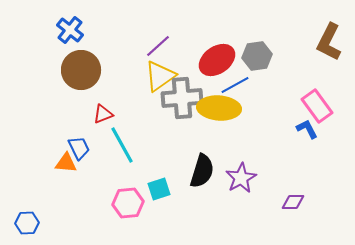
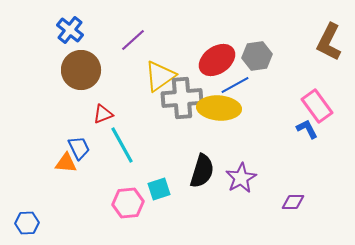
purple line: moved 25 px left, 6 px up
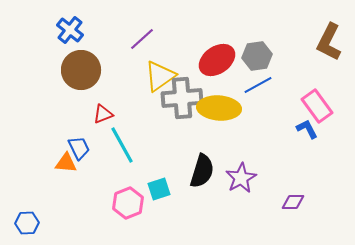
purple line: moved 9 px right, 1 px up
blue line: moved 23 px right
pink hexagon: rotated 16 degrees counterclockwise
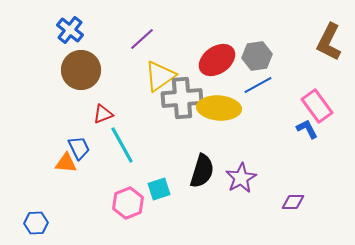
blue hexagon: moved 9 px right
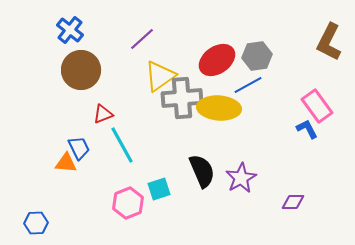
blue line: moved 10 px left
black semicircle: rotated 40 degrees counterclockwise
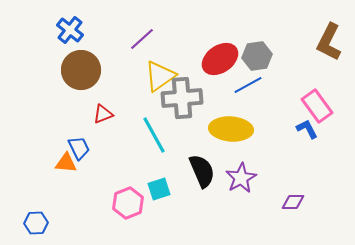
red ellipse: moved 3 px right, 1 px up
yellow ellipse: moved 12 px right, 21 px down
cyan line: moved 32 px right, 10 px up
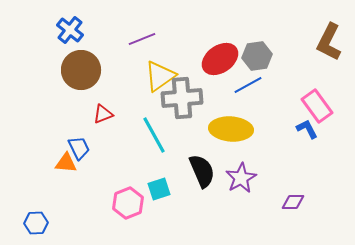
purple line: rotated 20 degrees clockwise
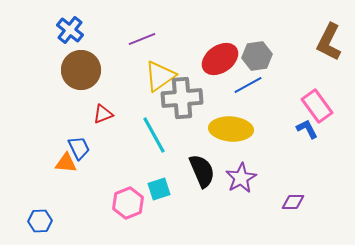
blue hexagon: moved 4 px right, 2 px up
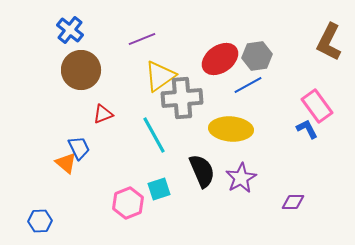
orange triangle: rotated 35 degrees clockwise
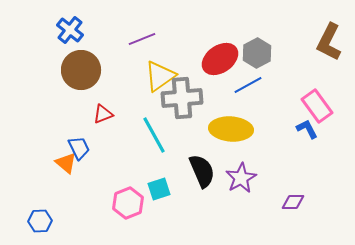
gray hexagon: moved 3 px up; rotated 20 degrees counterclockwise
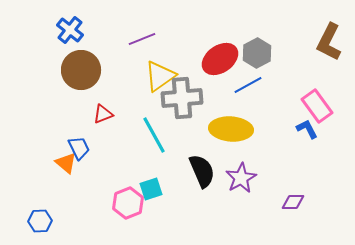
cyan square: moved 8 px left
